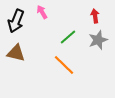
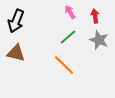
pink arrow: moved 28 px right
gray star: moved 1 px right; rotated 30 degrees counterclockwise
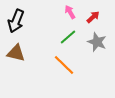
red arrow: moved 2 px left, 1 px down; rotated 56 degrees clockwise
gray star: moved 2 px left, 2 px down
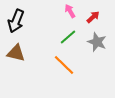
pink arrow: moved 1 px up
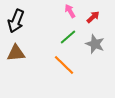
gray star: moved 2 px left, 2 px down
brown triangle: rotated 18 degrees counterclockwise
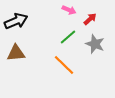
pink arrow: moved 1 px left, 1 px up; rotated 144 degrees clockwise
red arrow: moved 3 px left, 2 px down
black arrow: rotated 135 degrees counterclockwise
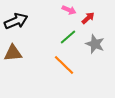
red arrow: moved 2 px left, 1 px up
brown triangle: moved 3 px left
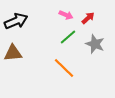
pink arrow: moved 3 px left, 5 px down
orange line: moved 3 px down
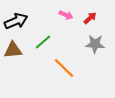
red arrow: moved 2 px right
green line: moved 25 px left, 5 px down
gray star: rotated 18 degrees counterclockwise
brown triangle: moved 3 px up
